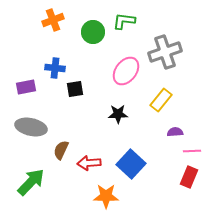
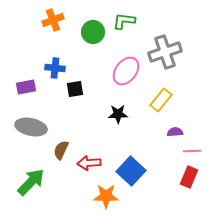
blue square: moved 7 px down
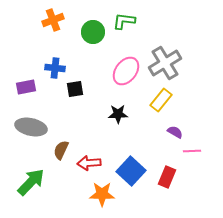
gray cross: moved 11 px down; rotated 12 degrees counterclockwise
purple semicircle: rotated 35 degrees clockwise
red rectangle: moved 22 px left
orange star: moved 4 px left, 2 px up
